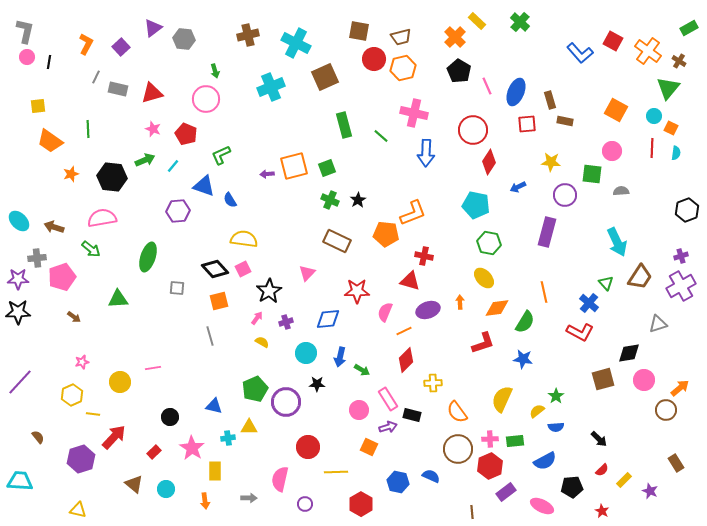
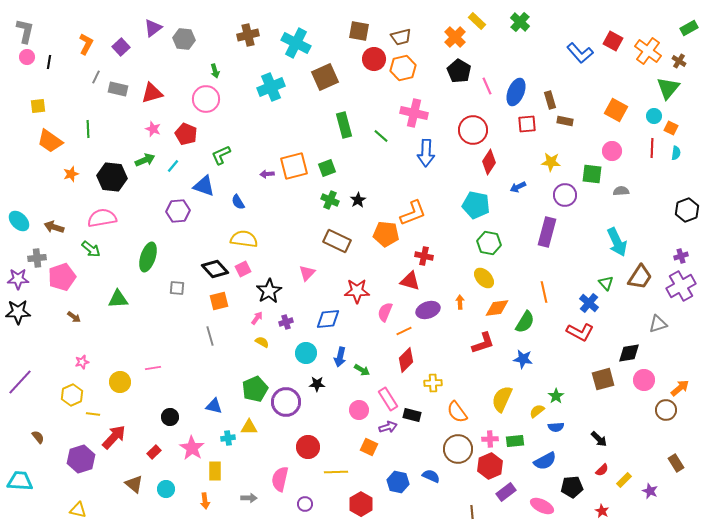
blue semicircle at (230, 200): moved 8 px right, 2 px down
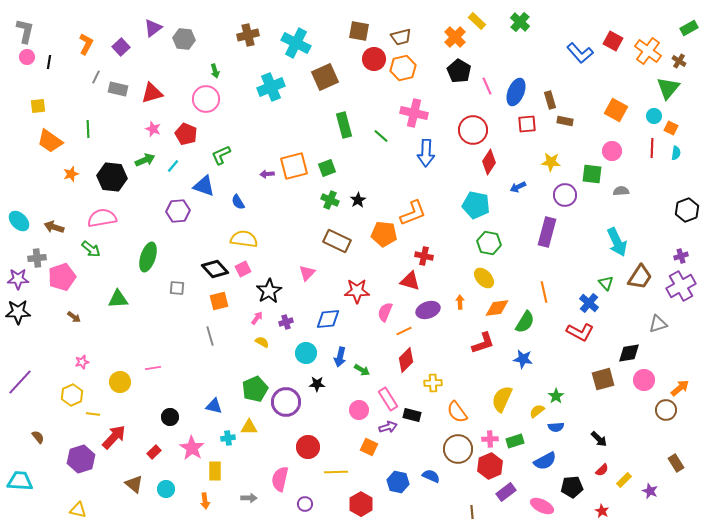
orange pentagon at (386, 234): moved 2 px left
green rectangle at (515, 441): rotated 12 degrees counterclockwise
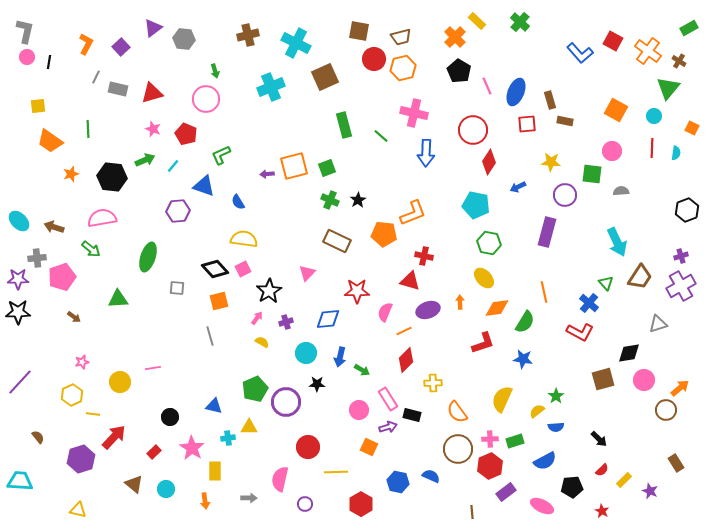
orange square at (671, 128): moved 21 px right
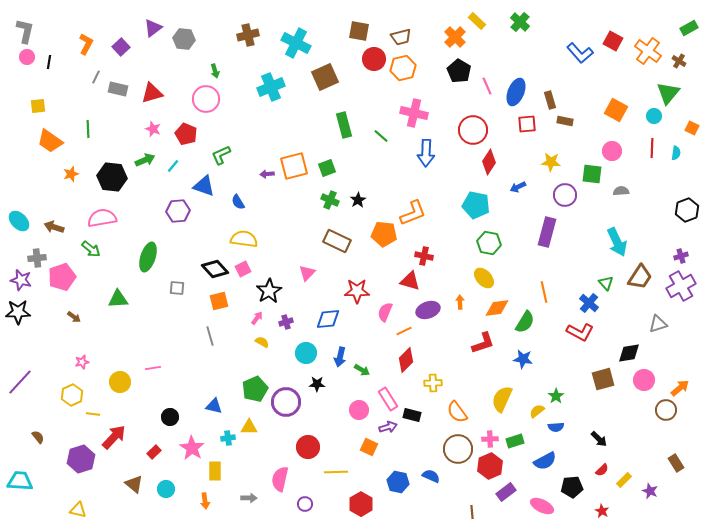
green triangle at (668, 88): moved 5 px down
purple star at (18, 279): moved 3 px right, 1 px down; rotated 15 degrees clockwise
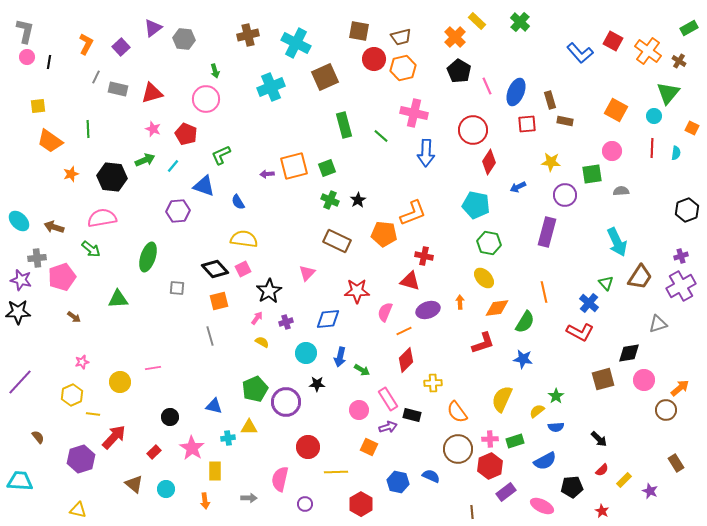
green square at (592, 174): rotated 15 degrees counterclockwise
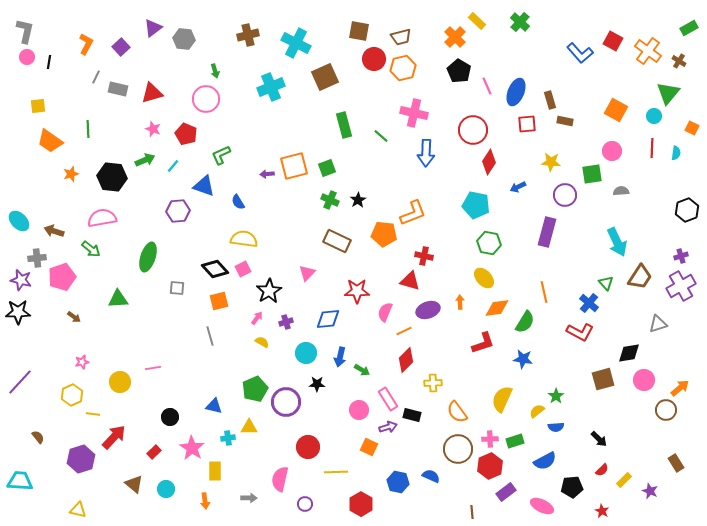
brown arrow at (54, 227): moved 4 px down
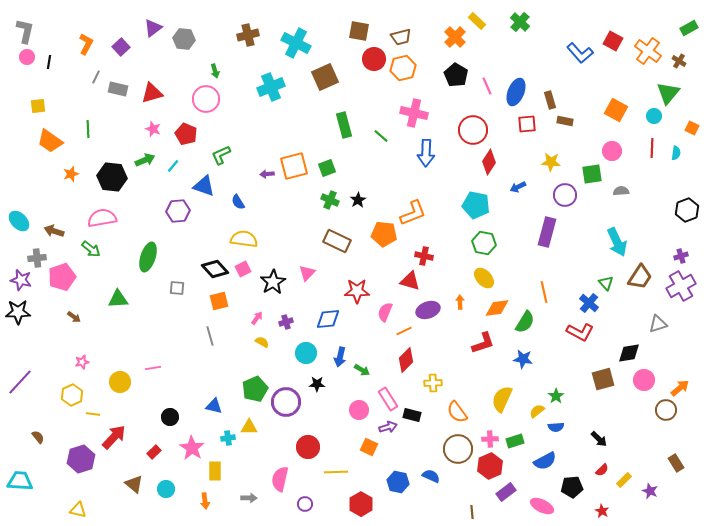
black pentagon at (459, 71): moved 3 px left, 4 px down
green hexagon at (489, 243): moved 5 px left
black star at (269, 291): moved 4 px right, 9 px up
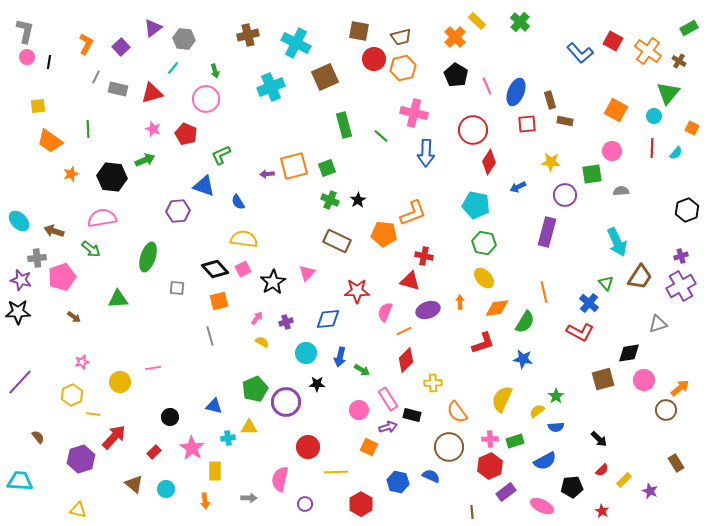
cyan semicircle at (676, 153): rotated 32 degrees clockwise
cyan line at (173, 166): moved 98 px up
brown circle at (458, 449): moved 9 px left, 2 px up
